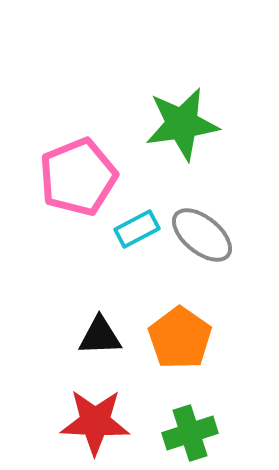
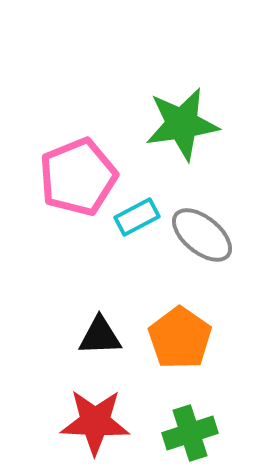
cyan rectangle: moved 12 px up
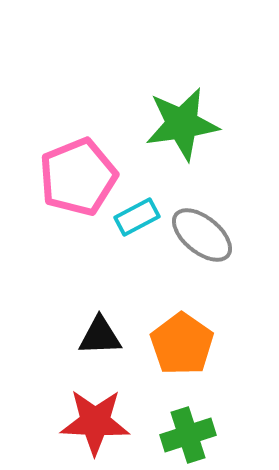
orange pentagon: moved 2 px right, 6 px down
green cross: moved 2 px left, 2 px down
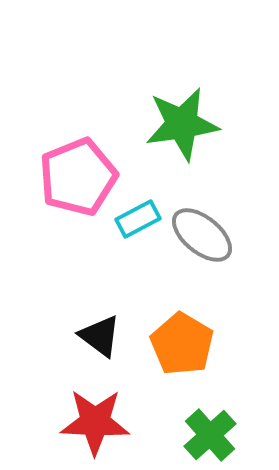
cyan rectangle: moved 1 px right, 2 px down
black triangle: rotated 39 degrees clockwise
orange pentagon: rotated 4 degrees counterclockwise
green cross: moved 22 px right; rotated 24 degrees counterclockwise
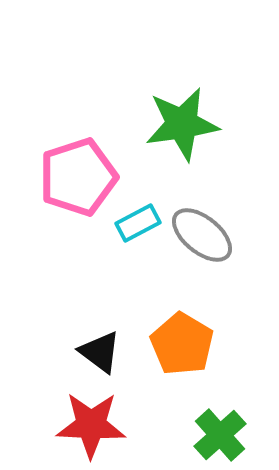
pink pentagon: rotated 4 degrees clockwise
cyan rectangle: moved 4 px down
black triangle: moved 16 px down
red star: moved 4 px left, 3 px down
green cross: moved 10 px right
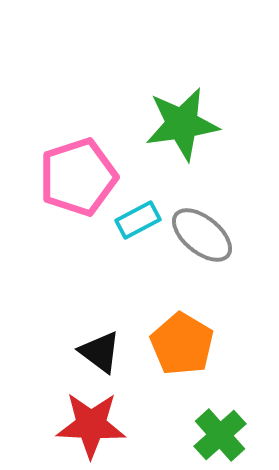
cyan rectangle: moved 3 px up
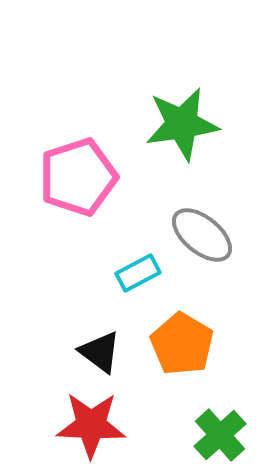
cyan rectangle: moved 53 px down
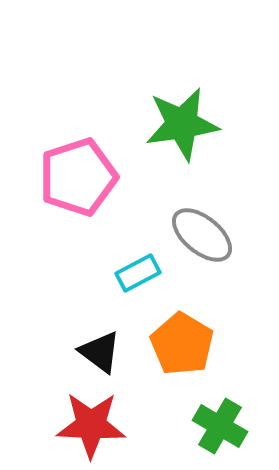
green cross: moved 9 px up; rotated 18 degrees counterclockwise
